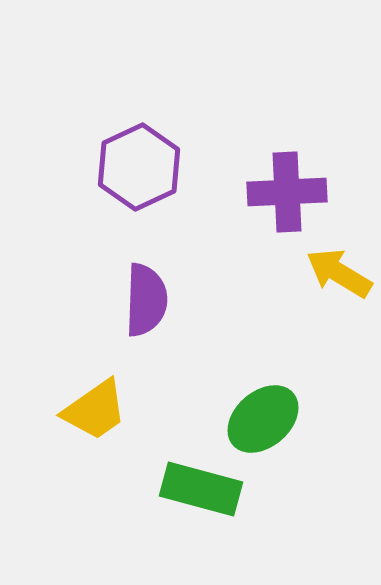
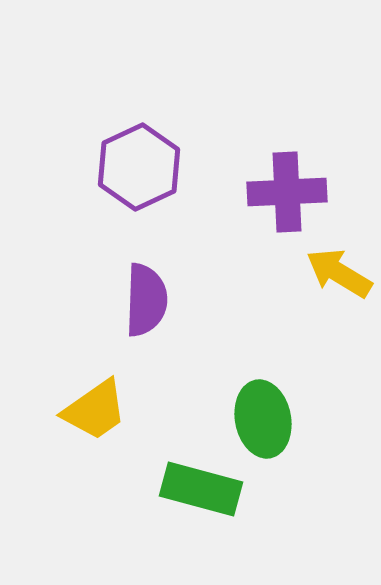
green ellipse: rotated 60 degrees counterclockwise
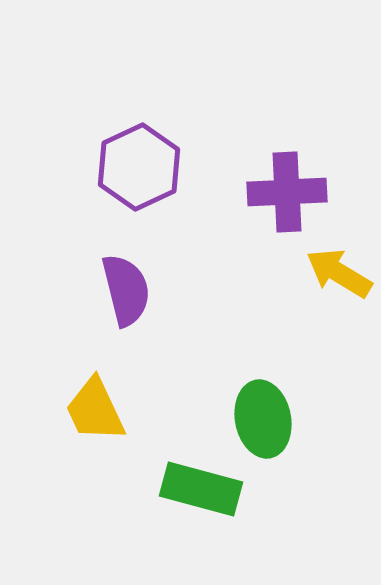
purple semicircle: moved 20 px left, 10 px up; rotated 16 degrees counterclockwise
yellow trapezoid: rotated 100 degrees clockwise
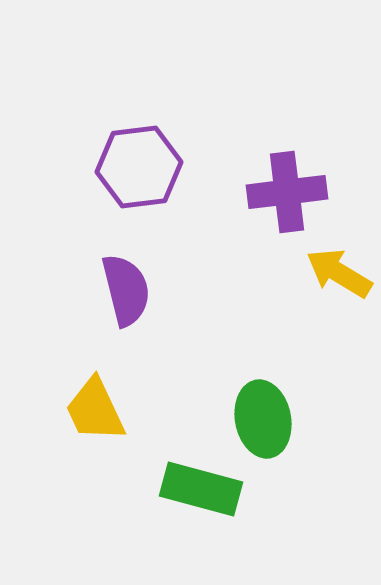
purple hexagon: rotated 18 degrees clockwise
purple cross: rotated 4 degrees counterclockwise
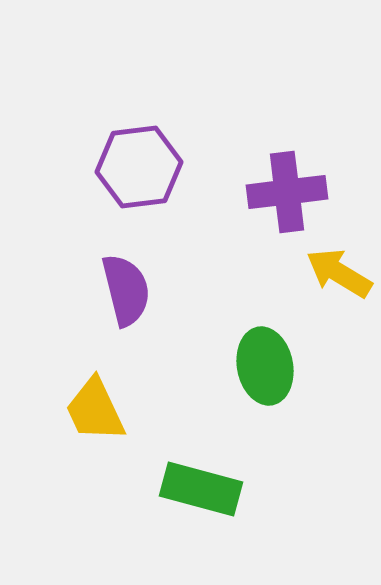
green ellipse: moved 2 px right, 53 px up
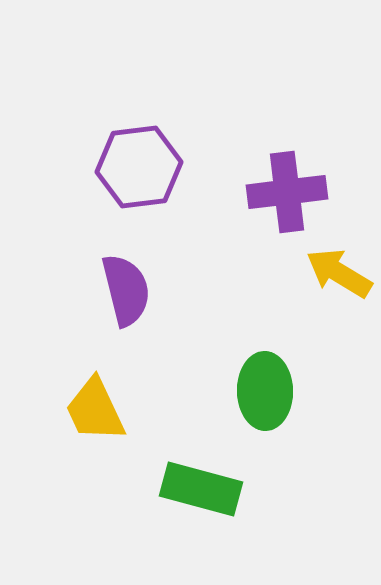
green ellipse: moved 25 px down; rotated 10 degrees clockwise
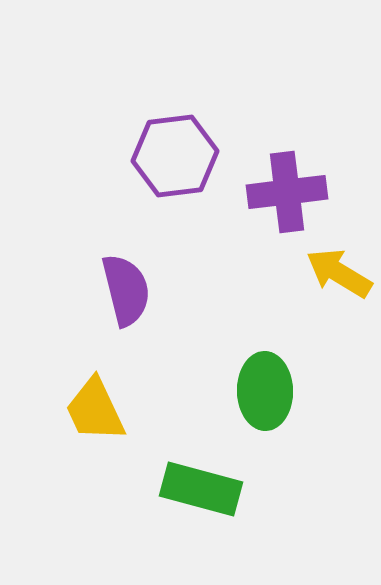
purple hexagon: moved 36 px right, 11 px up
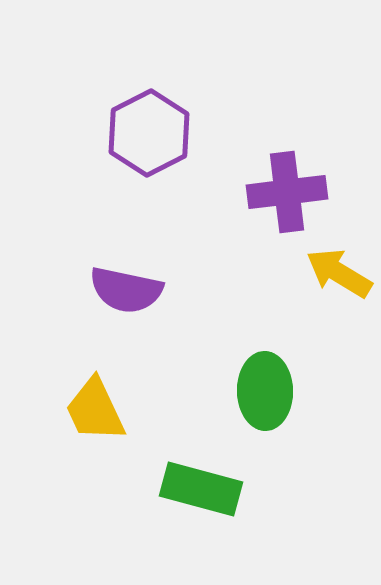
purple hexagon: moved 26 px left, 23 px up; rotated 20 degrees counterclockwise
purple semicircle: rotated 116 degrees clockwise
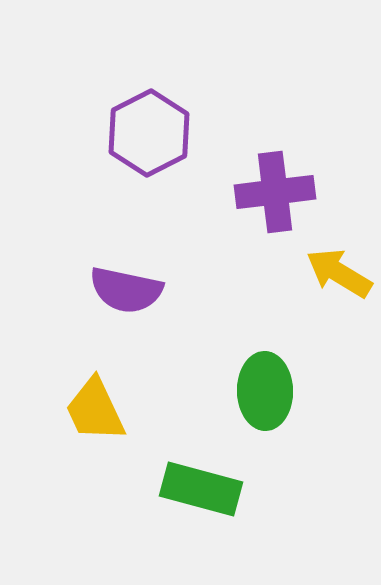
purple cross: moved 12 px left
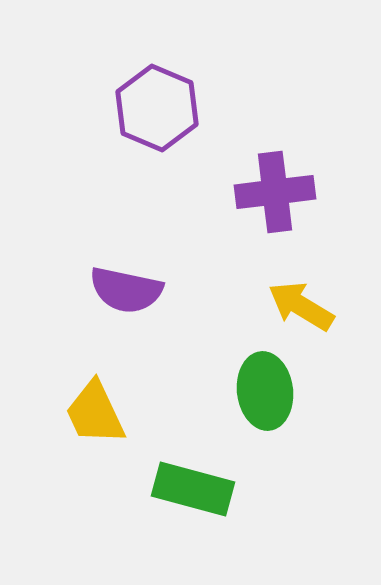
purple hexagon: moved 8 px right, 25 px up; rotated 10 degrees counterclockwise
yellow arrow: moved 38 px left, 33 px down
green ellipse: rotated 6 degrees counterclockwise
yellow trapezoid: moved 3 px down
green rectangle: moved 8 px left
